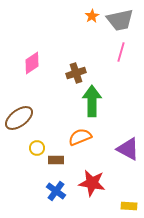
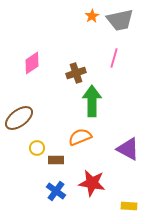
pink line: moved 7 px left, 6 px down
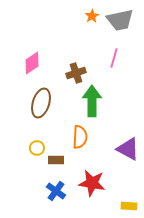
brown ellipse: moved 22 px right, 15 px up; rotated 36 degrees counterclockwise
orange semicircle: rotated 115 degrees clockwise
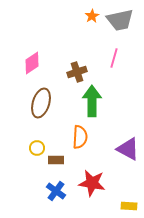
brown cross: moved 1 px right, 1 px up
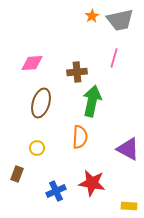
pink diamond: rotated 30 degrees clockwise
brown cross: rotated 12 degrees clockwise
green arrow: rotated 12 degrees clockwise
brown rectangle: moved 39 px left, 14 px down; rotated 70 degrees counterclockwise
blue cross: rotated 30 degrees clockwise
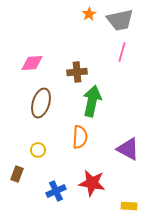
orange star: moved 3 px left, 2 px up
pink line: moved 8 px right, 6 px up
yellow circle: moved 1 px right, 2 px down
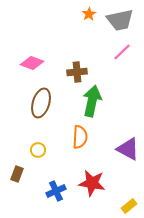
pink line: rotated 30 degrees clockwise
pink diamond: rotated 25 degrees clockwise
yellow rectangle: rotated 42 degrees counterclockwise
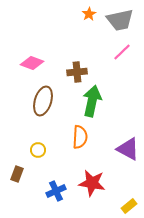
brown ellipse: moved 2 px right, 2 px up
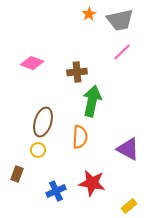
brown ellipse: moved 21 px down
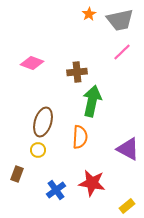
blue cross: moved 1 px up; rotated 12 degrees counterclockwise
yellow rectangle: moved 2 px left
